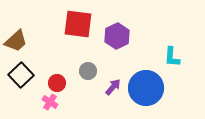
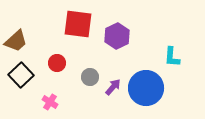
gray circle: moved 2 px right, 6 px down
red circle: moved 20 px up
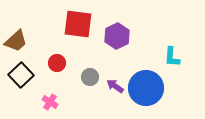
purple arrow: moved 2 px right, 1 px up; rotated 96 degrees counterclockwise
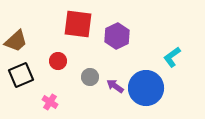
cyan L-shape: rotated 50 degrees clockwise
red circle: moved 1 px right, 2 px up
black square: rotated 20 degrees clockwise
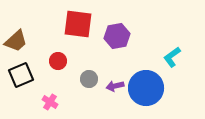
purple hexagon: rotated 15 degrees clockwise
gray circle: moved 1 px left, 2 px down
purple arrow: rotated 48 degrees counterclockwise
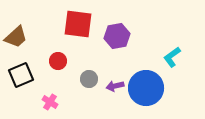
brown trapezoid: moved 4 px up
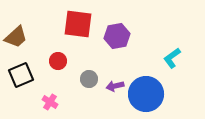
cyan L-shape: moved 1 px down
blue circle: moved 6 px down
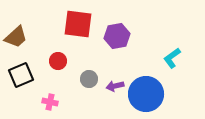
pink cross: rotated 21 degrees counterclockwise
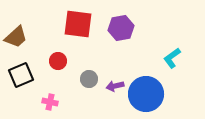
purple hexagon: moved 4 px right, 8 px up
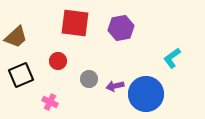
red square: moved 3 px left, 1 px up
pink cross: rotated 14 degrees clockwise
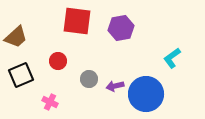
red square: moved 2 px right, 2 px up
